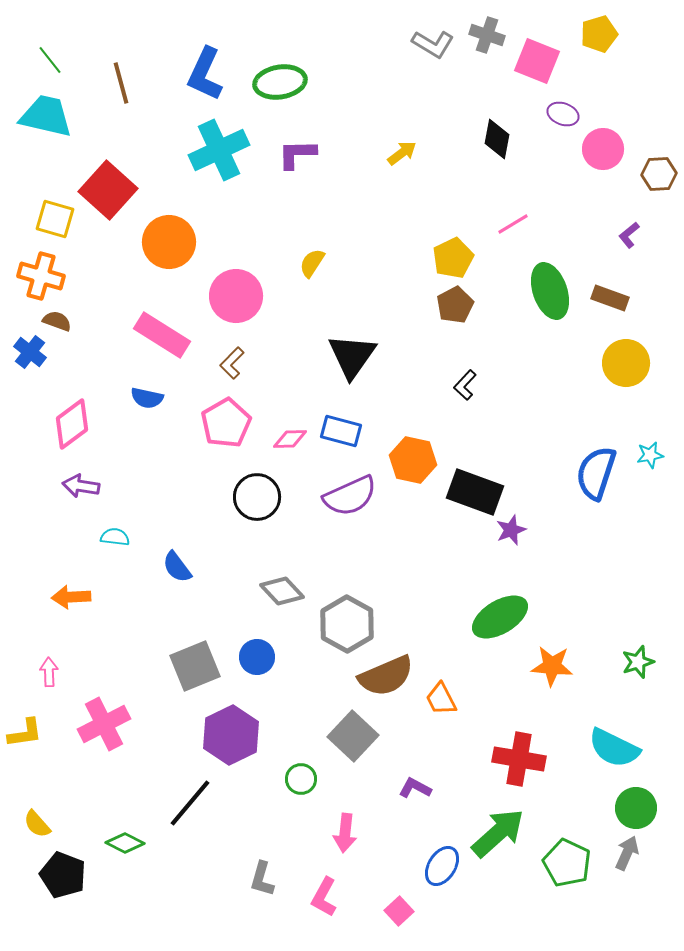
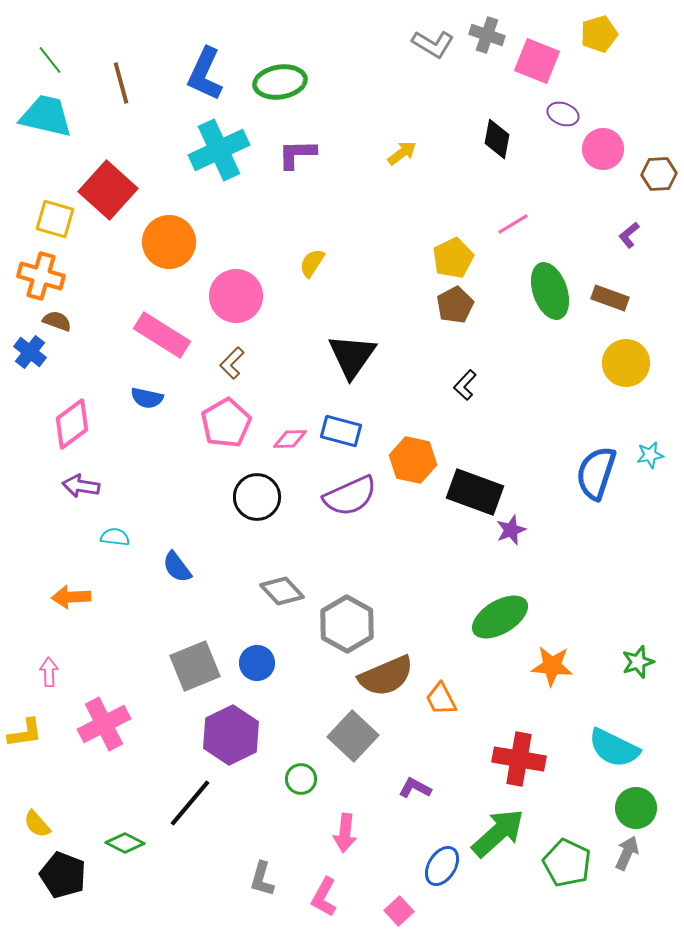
blue circle at (257, 657): moved 6 px down
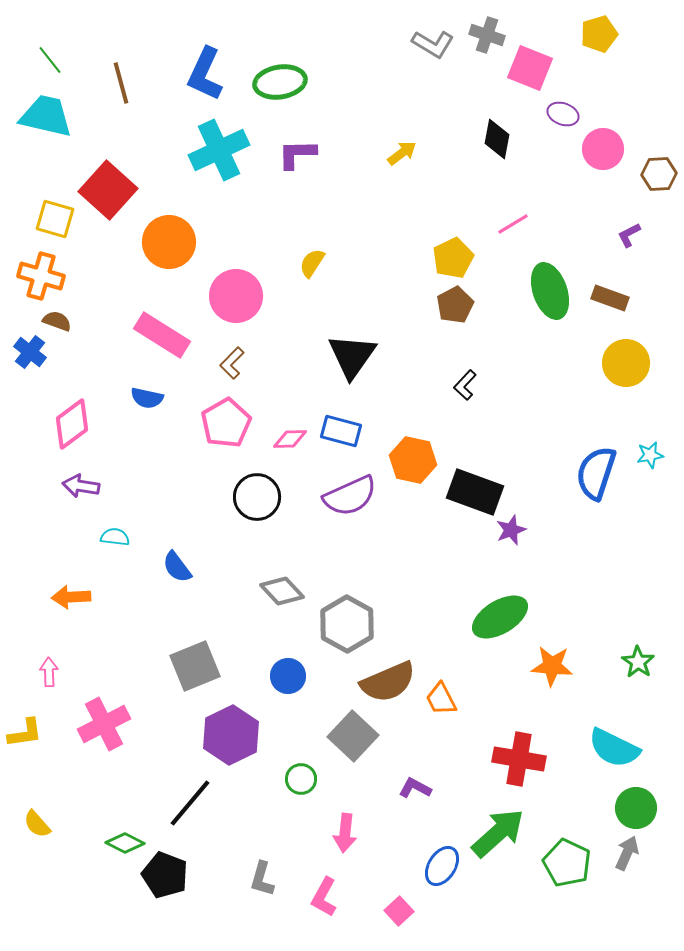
pink square at (537, 61): moved 7 px left, 7 px down
purple L-shape at (629, 235): rotated 12 degrees clockwise
green star at (638, 662): rotated 20 degrees counterclockwise
blue circle at (257, 663): moved 31 px right, 13 px down
brown semicircle at (386, 676): moved 2 px right, 6 px down
black pentagon at (63, 875): moved 102 px right
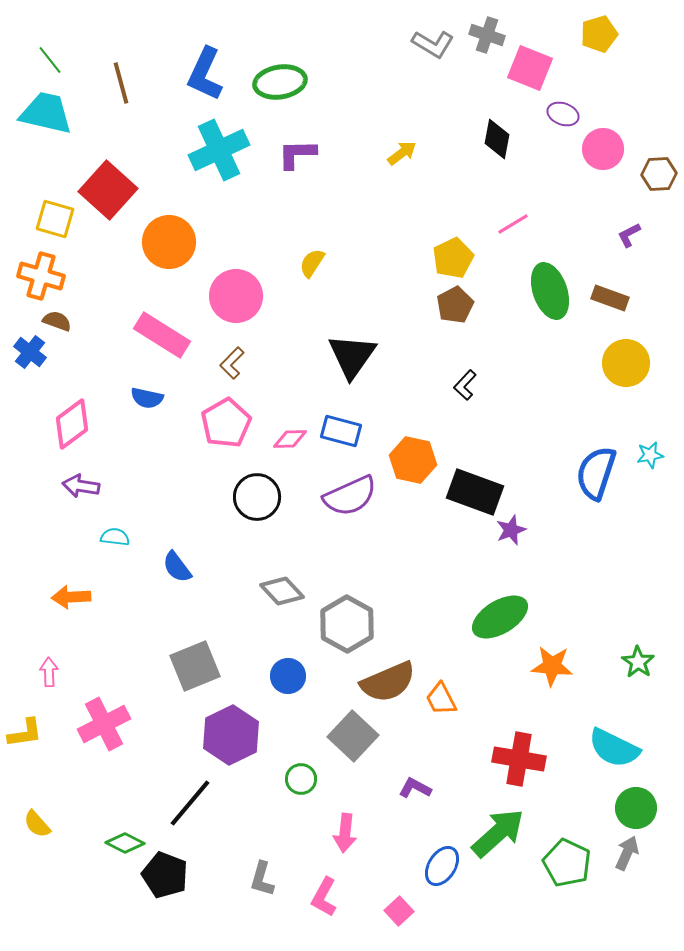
cyan trapezoid at (46, 116): moved 3 px up
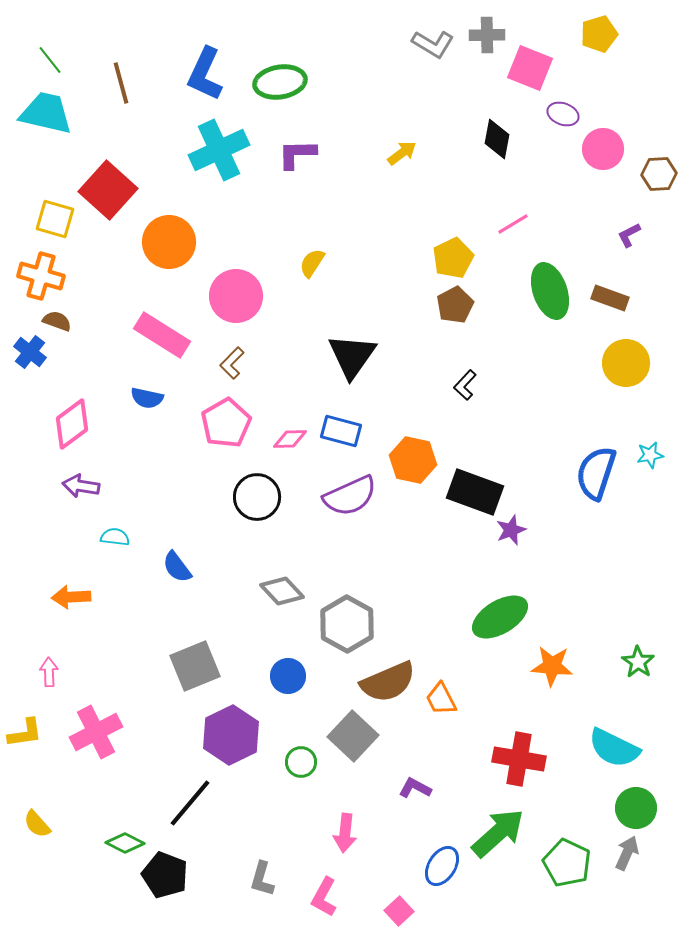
gray cross at (487, 35): rotated 20 degrees counterclockwise
pink cross at (104, 724): moved 8 px left, 8 px down
green circle at (301, 779): moved 17 px up
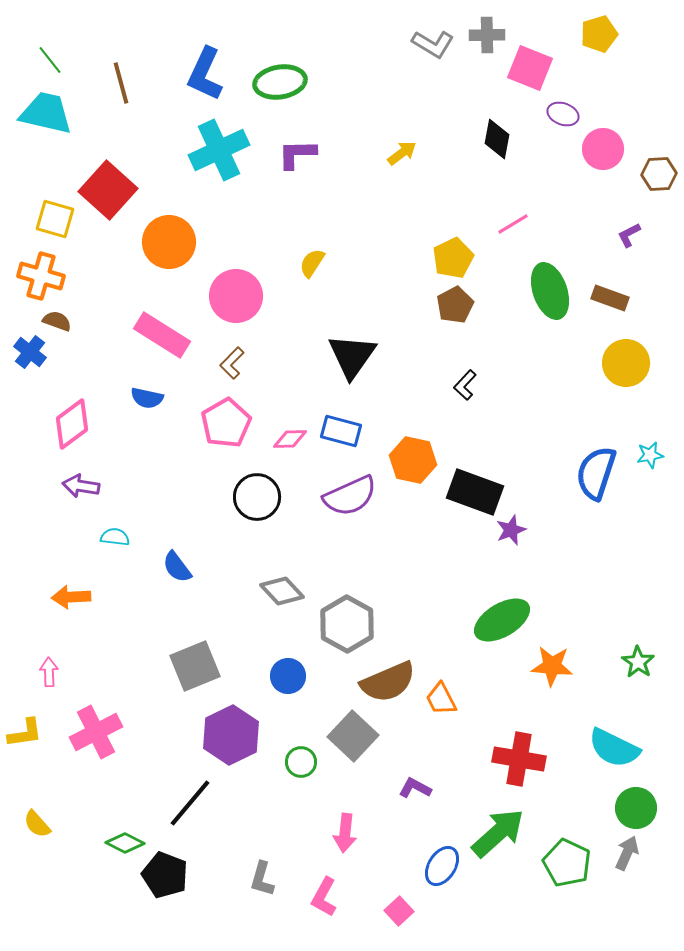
green ellipse at (500, 617): moved 2 px right, 3 px down
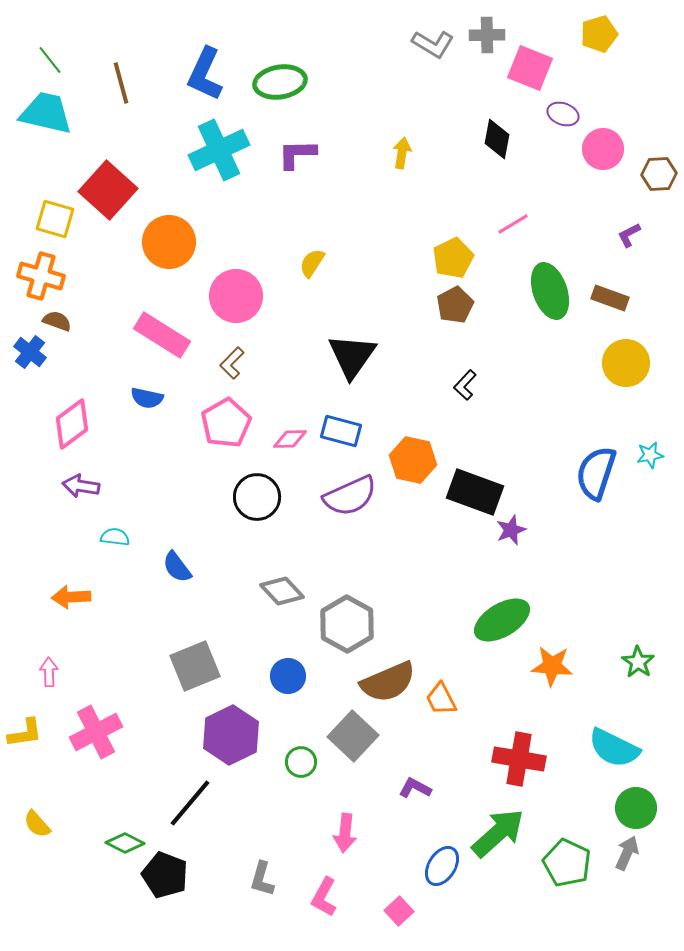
yellow arrow at (402, 153): rotated 44 degrees counterclockwise
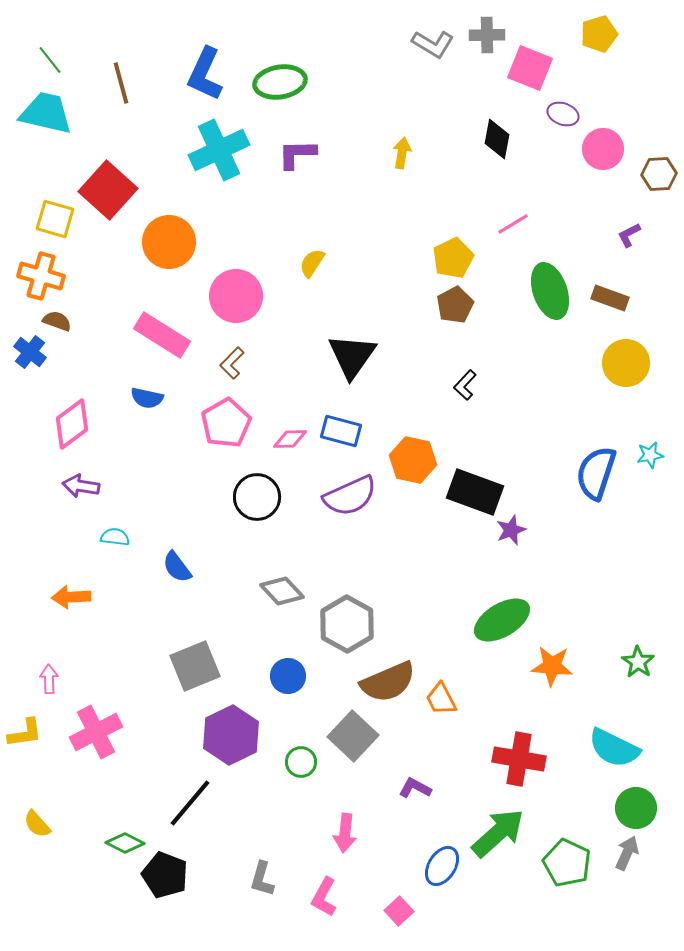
pink arrow at (49, 672): moved 7 px down
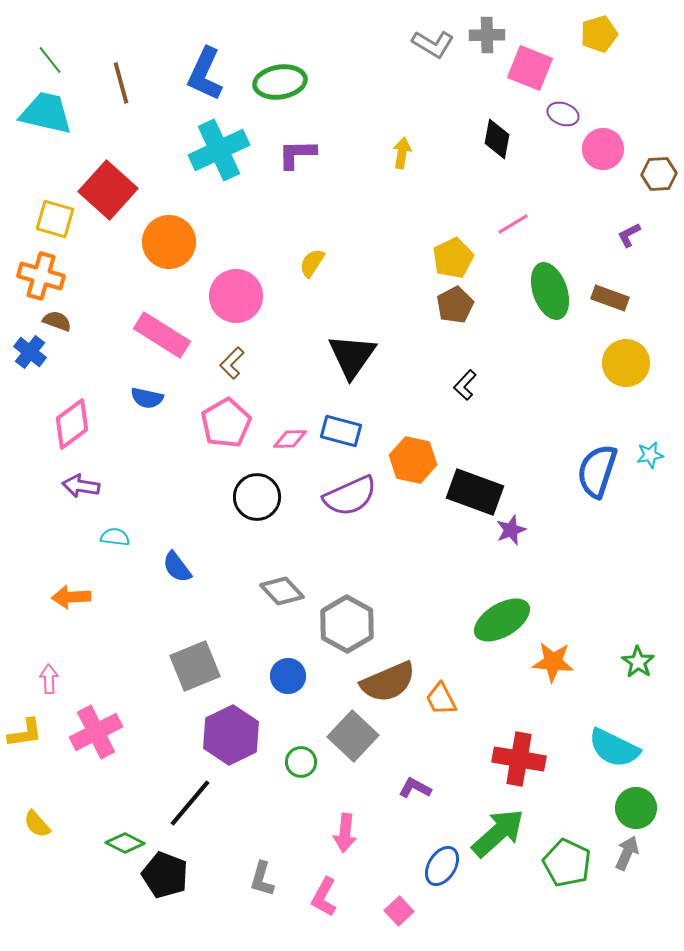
blue semicircle at (596, 473): moved 1 px right, 2 px up
orange star at (552, 666): moved 1 px right, 4 px up
